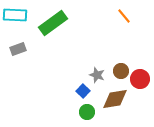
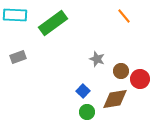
gray rectangle: moved 8 px down
gray star: moved 16 px up
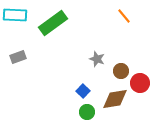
red circle: moved 4 px down
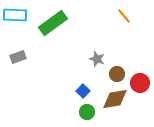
brown circle: moved 4 px left, 3 px down
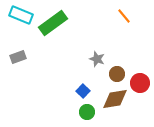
cyan rectangle: moved 6 px right; rotated 20 degrees clockwise
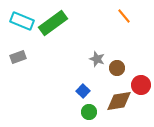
cyan rectangle: moved 1 px right, 6 px down
brown circle: moved 6 px up
red circle: moved 1 px right, 2 px down
brown diamond: moved 4 px right, 2 px down
green circle: moved 2 px right
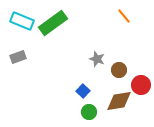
brown circle: moved 2 px right, 2 px down
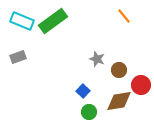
green rectangle: moved 2 px up
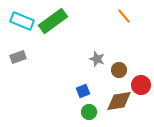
blue square: rotated 24 degrees clockwise
